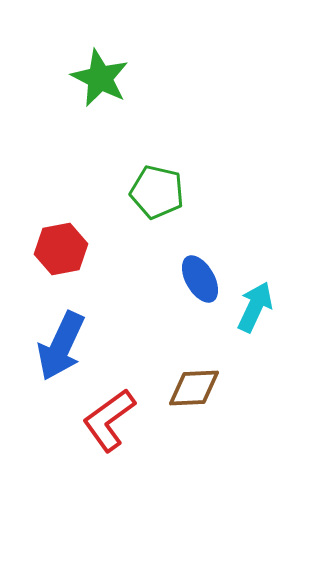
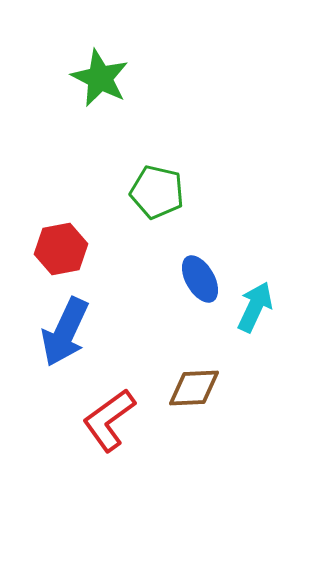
blue arrow: moved 4 px right, 14 px up
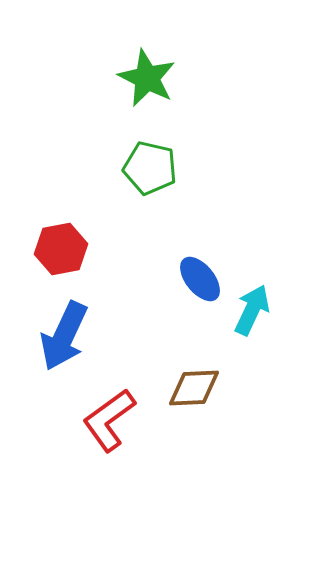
green star: moved 47 px right
green pentagon: moved 7 px left, 24 px up
blue ellipse: rotated 9 degrees counterclockwise
cyan arrow: moved 3 px left, 3 px down
blue arrow: moved 1 px left, 4 px down
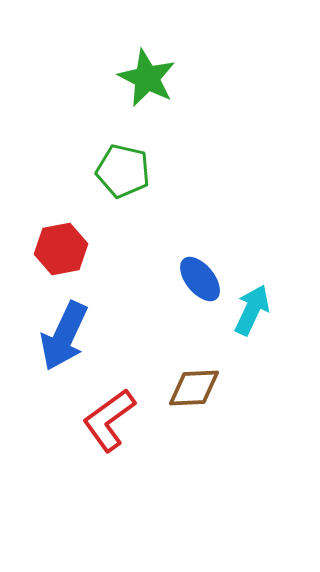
green pentagon: moved 27 px left, 3 px down
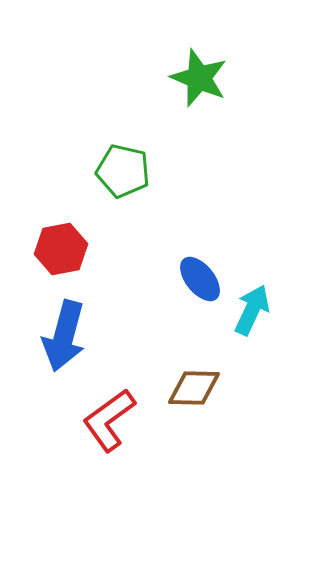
green star: moved 52 px right; rotated 4 degrees counterclockwise
blue arrow: rotated 10 degrees counterclockwise
brown diamond: rotated 4 degrees clockwise
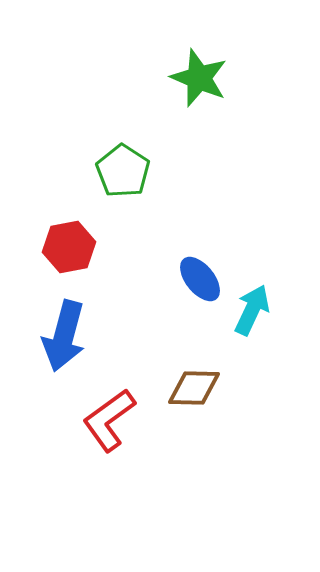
green pentagon: rotated 20 degrees clockwise
red hexagon: moved 8 px right, 2 px up
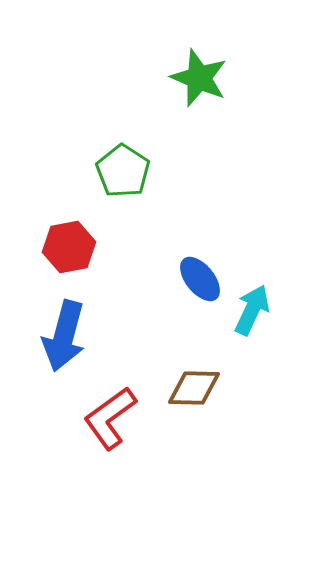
red L-shape: moved 1 px right, 2 px up
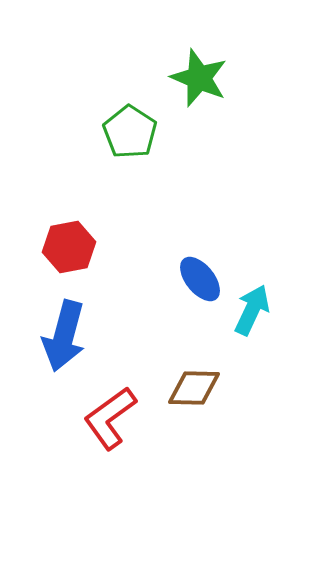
green pentagon: moved 7 px right, 39 px up
